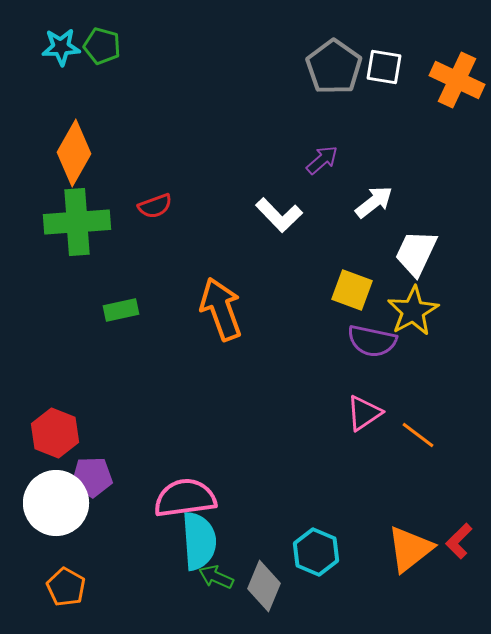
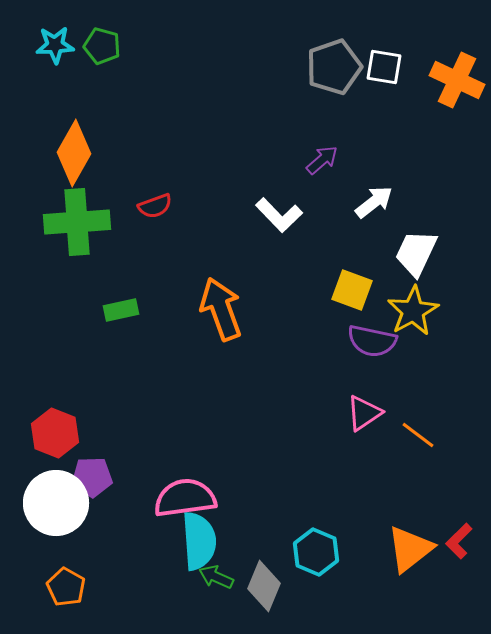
cyan star: moved 6 px left, 2 px up
gray pentagon: rotated 18 degrees clockwise
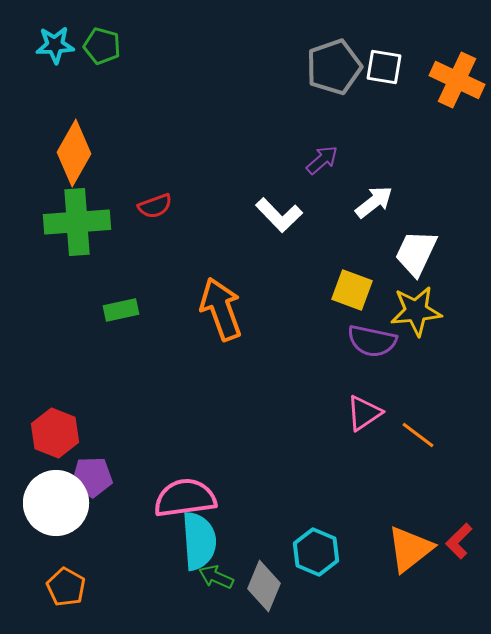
yellow star: moved 3 px right; rotated 24 degrees clockwise
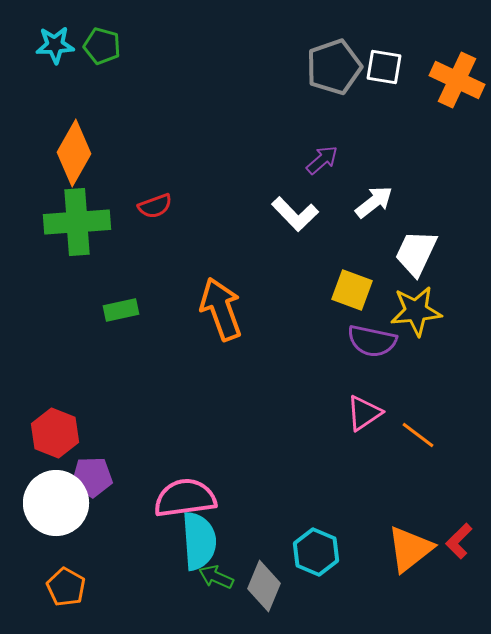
white L-shape: moved 16 px right, 1 px up
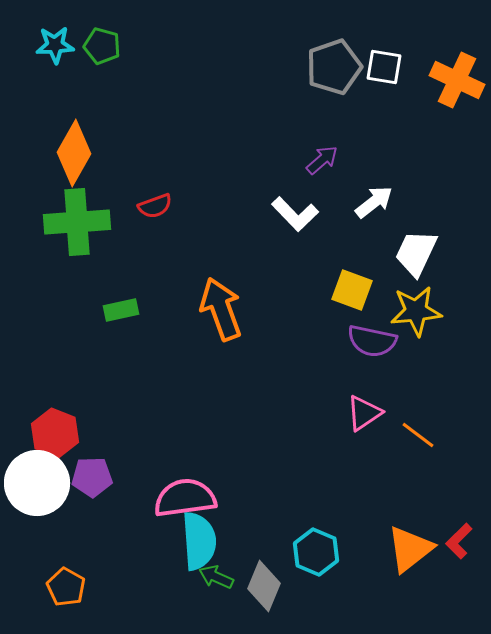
white circle: moved 19 px left, 20 px up
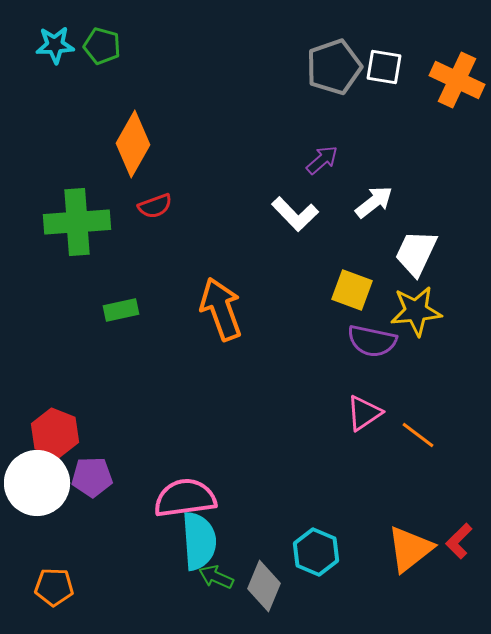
orange diamond: moved 59 px right, 9 px up
orange pentagon: moved 12 px left; rotated 27 degrees counterclockwise
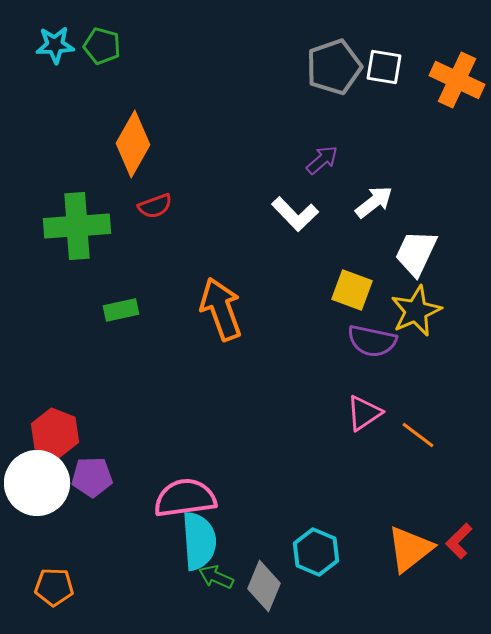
green cross: moved 4 px down
yellow star: rotated 18 degrees counterclockwise
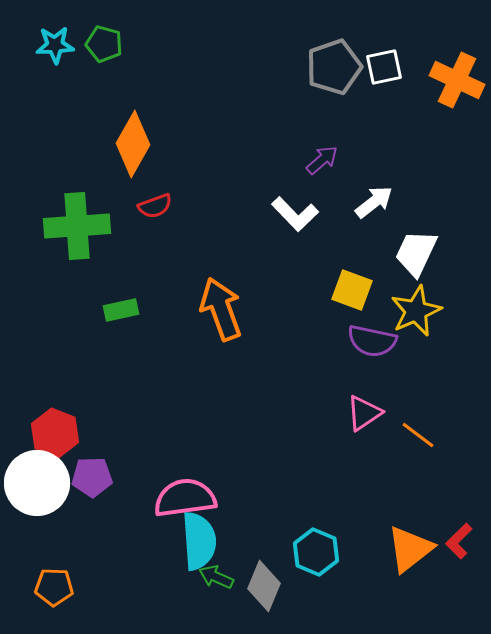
green pentagon: moved 2 px right, 2 px up
white square: rotated 21 degrees counterclockwise
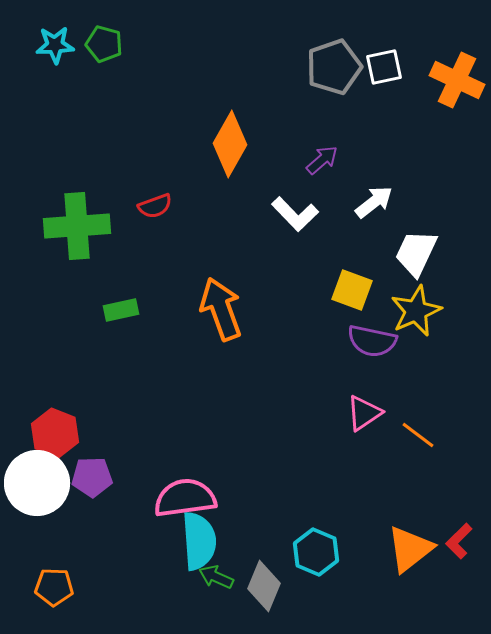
orange diamond: moved 97 px right
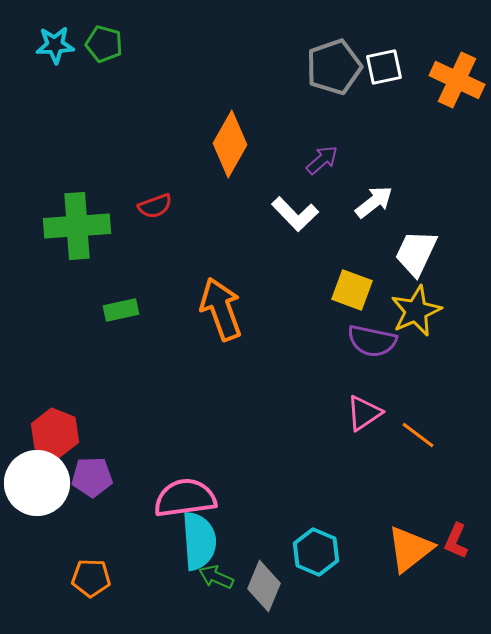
red L-shape: moved 3 px left; rotated 21 degrees counterclockwise
orange pentagon: moved 37 px right, 9 px up
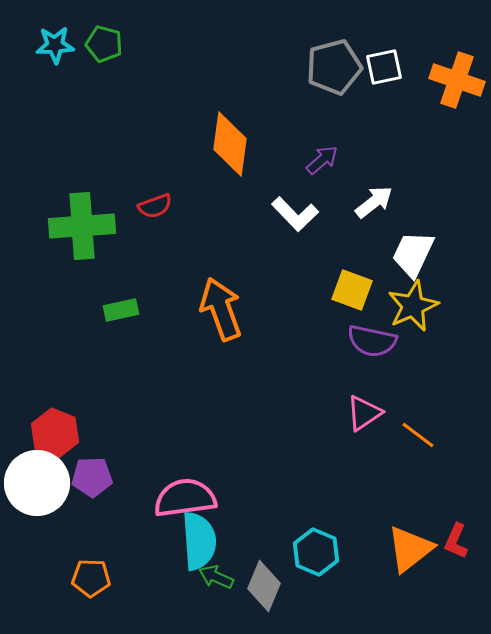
gray pentagon: rotated 4 degrees clockwise
orange cross: rotated 6 degrees counterclockwise
orange diamond: rotated 22 degrees counterclockwise
green cross: moved 5 px right
white trapezoid: moved 3 px left, 1 px down
yellow star: moved 3 px left, 5 px up
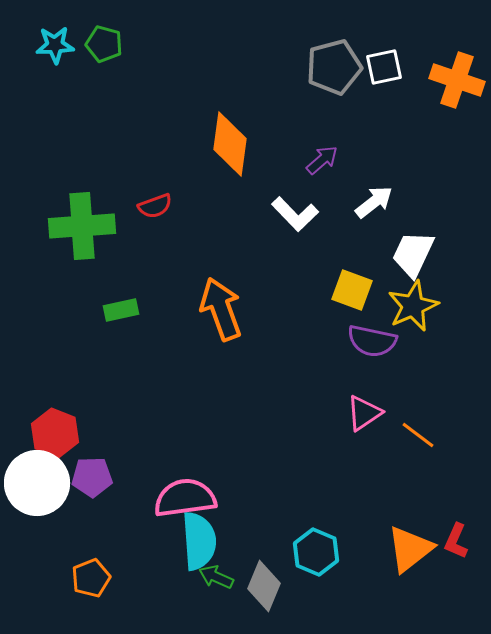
orange pentagon: rotated 24 degrees counterclockwise
